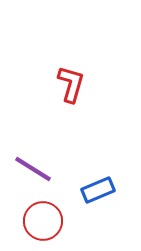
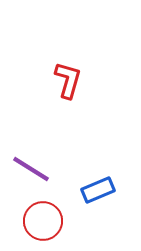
red L-shape: moved 3 px left, 4 px up
purple line: moved 2 px left
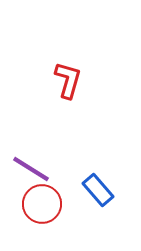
blue rectangle: rotated 72 degrees clockwise
red circle: moved 1 px left, 17 px up
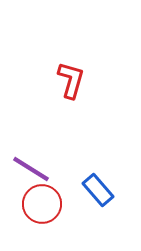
red L-shape: moved 3 px right
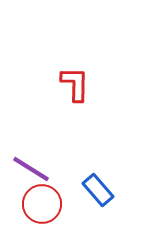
red L-shape: moved 4 px right, 4 px down; rotated 15 degrees counterclockwise
